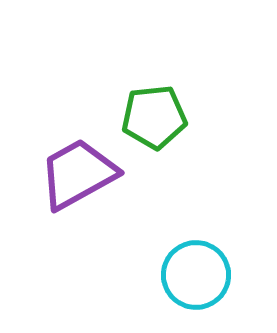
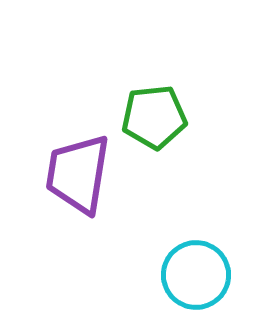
purple trapezoid: rotated 52 degrees counterclockwise
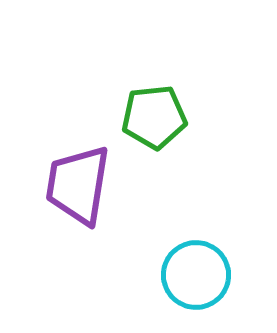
purple trapezoid: moved 11 px down
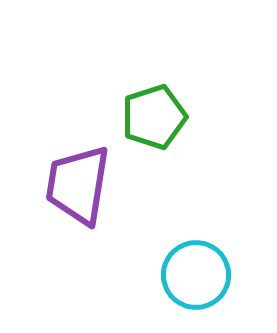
green pentagon: rotated 12 degrees counterclockwise
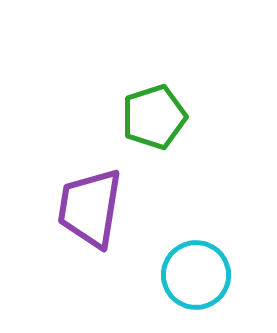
purple trapezoid: moved 12 px right, 23 px down
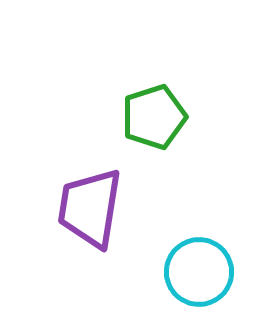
cyan circle: moved 3 px right, 3 px up
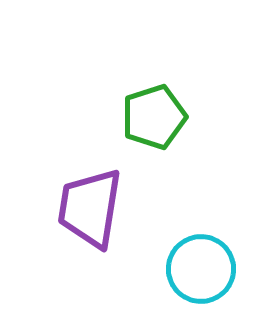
cyan circle: moved 2 px right, 3 px up
